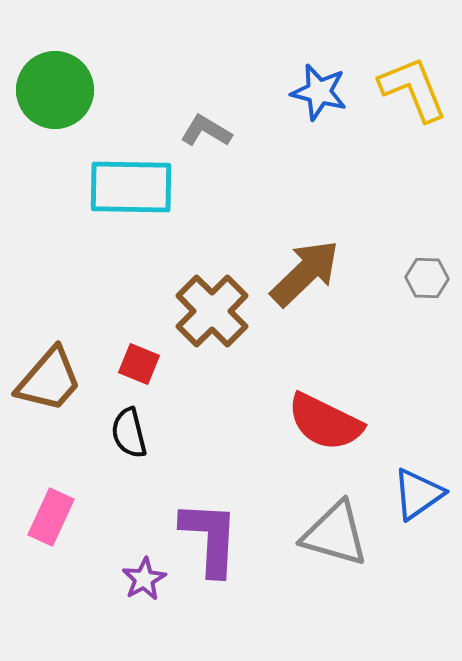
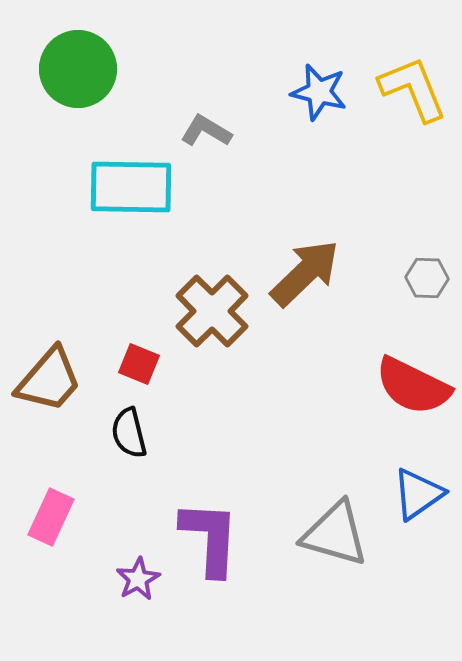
green circle: moved 23 px right, 21 px up
red semicircle: moved 88 px right, 36 px up
purple star: moved 6 px left
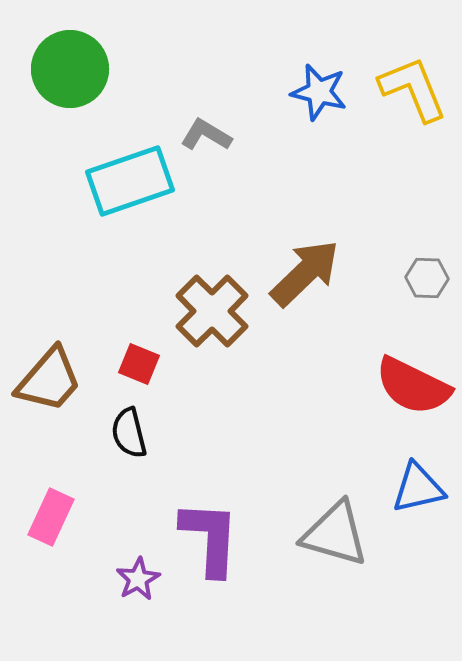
green circle: moved 8 px left
gray L-shape: moved 4 px down
cyan rectangle: moved 1 px left, 6 px up; rotated 20 degrees counterclockwise
blue triangle: moved 6 px up; rotated 22 degrees clockwise
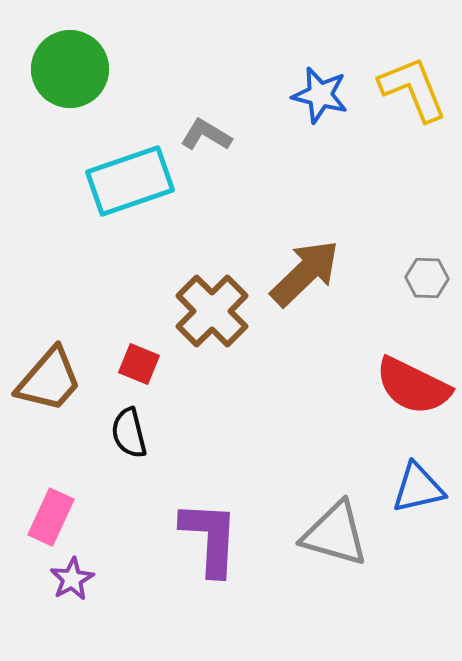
blue star: moved 1 px right, 3 px down
purple star: moved 66 px left
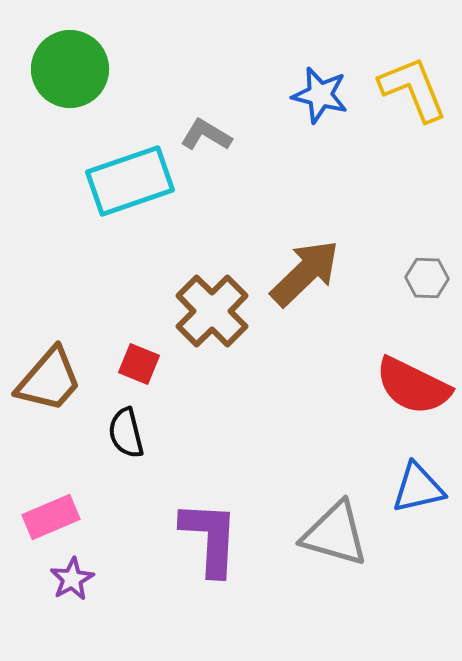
black semicircle: moved 3 px left
pink rectangle: rotated 42 degrees clockwise
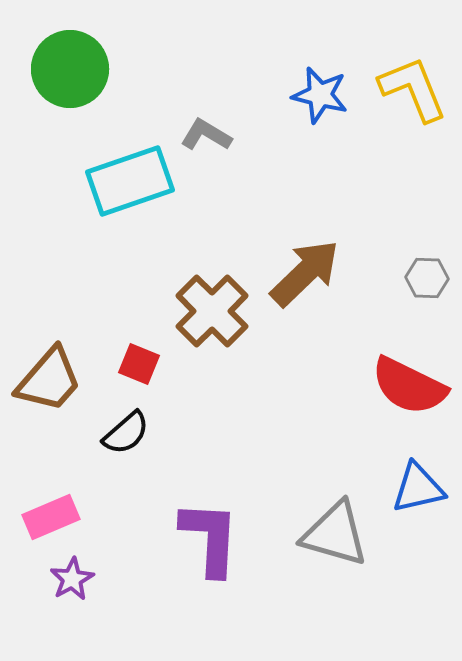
red semicircle: moved 4 px left
black semicircle: rotated 117 degrees counterclockwise
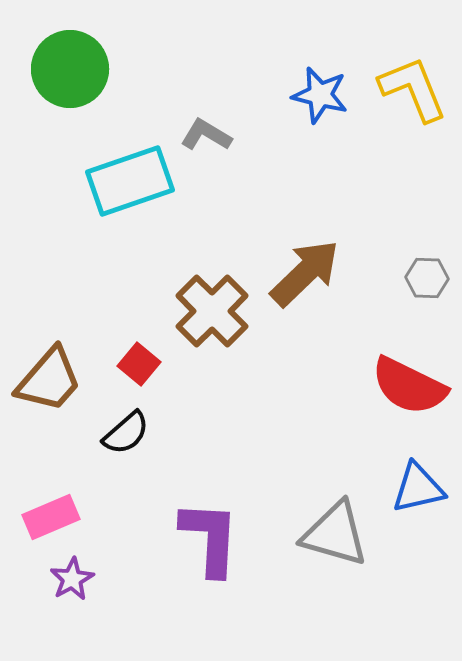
red square: rotated 18 degrees clockwise
